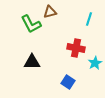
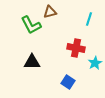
green L-shape: moved 1 px down
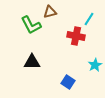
cyan line: rotated 16 degrees clockwise
red cross: moved 12 px up
cyan star: moved 2 px down
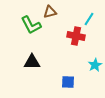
blue square: rotated 32 degrees counterclockwise
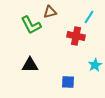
cyan line: moved 2 px up
black triangle: moved 2 px left, 3 px down
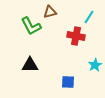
green L-shape: moved 1 px down
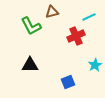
brown triangle: moved 2 px right
cyan line: rotated 32 degrees clockwise
red cross: rotated 36 degrees counterclockwise
blue square: rotated 24 degrees counterclockwise
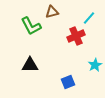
cyan line: moved 1 px down; rotated 24 degrees counterclockwise
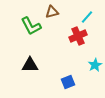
cyan line: moved 2 px left, 1 px up
red cross: moved 2 px right
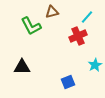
black triangle: moved 8 px left, 2 px down
